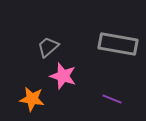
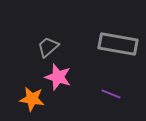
pink star: moved 5 px left, 1 px down
purple line: moved 1 px left, 5 px up
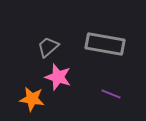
gray rectangle: moved 13 px left
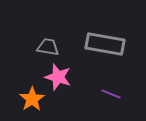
gray trapezoid: rotated 50 degrees clockwise
orange star: rotated 30 degrees clockwise
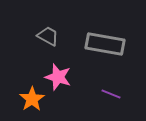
gray trapezoid: moved 11 px up; rotated 20 degrees clockwise
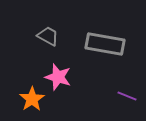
purple line: moved 16 px right, 2 px down
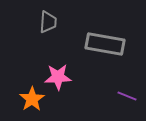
gray trapezoid: moved 14 px up; rotated 65 degrees clockwise
pink star: rotated 20 degrees counterclockwise
